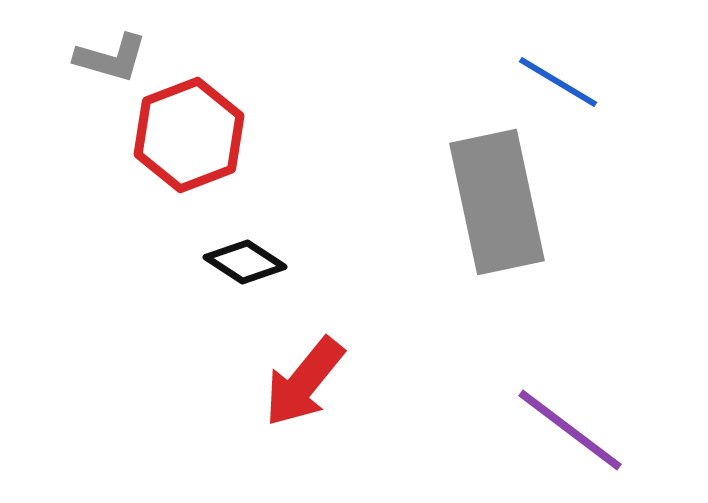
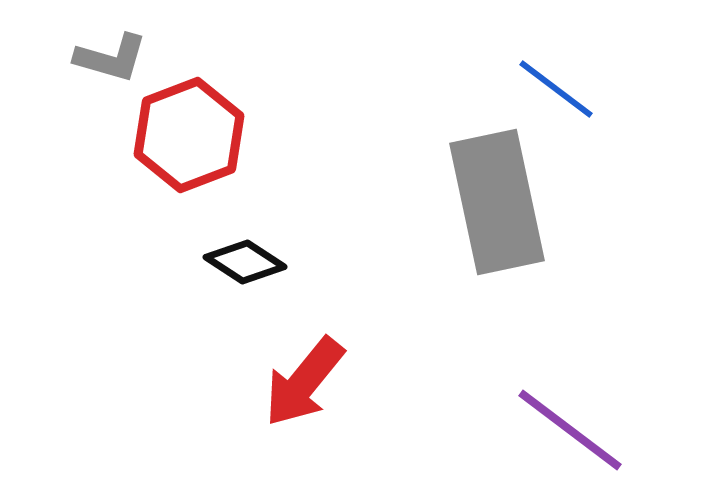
blue line: moved 2 px left, 7 px down; rotated 6 degrees clockwise
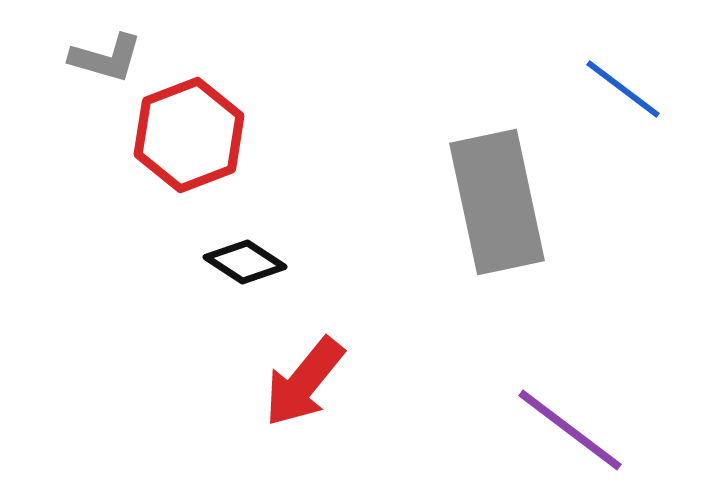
gray L-shape: moved 5 px left
blue line: moved 67 px right
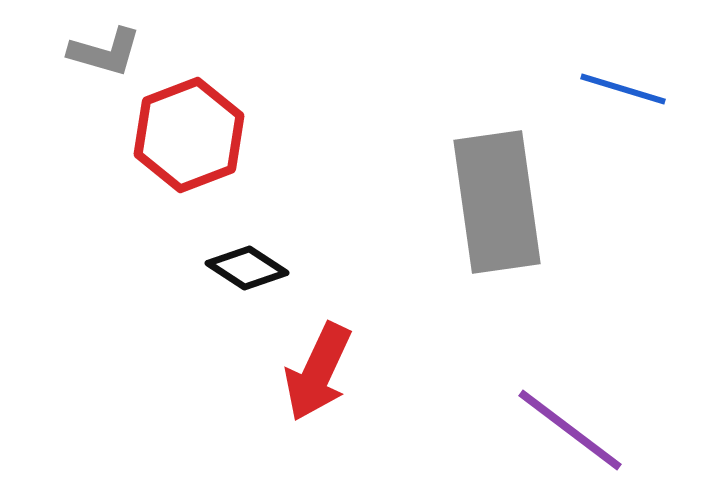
gray L-shape: moved 1 px left, 6 px up
blue line: rotated 20 degrees counterclockwise
gray rectangle: rotated 4 degrees clockwise
black diamond: moved 2 px right, 6 px down
red arrow: moved 14 px right, 10 px up; rotated 14 degrees counterclockwise
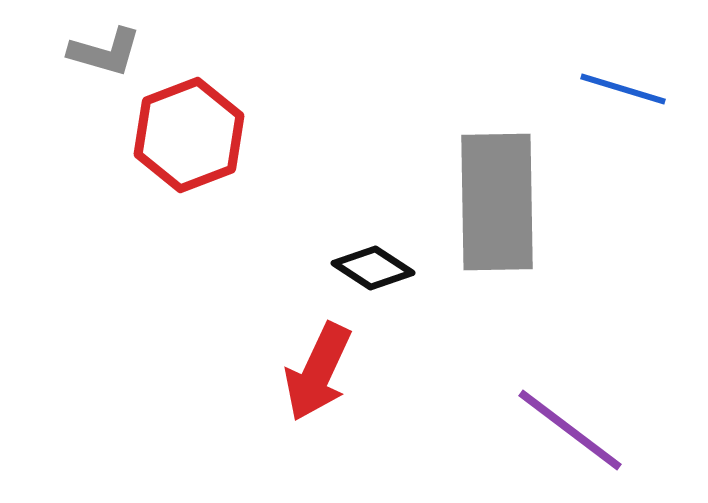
gray rectangle: rotated 7 degrees clockwise
black diamond: moved 126 px right
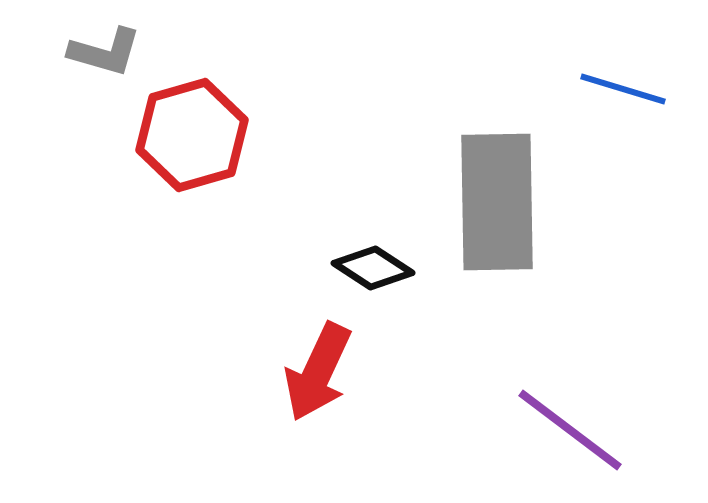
red hexagon: moved 3 px right; rotated 5 degrees clockwise
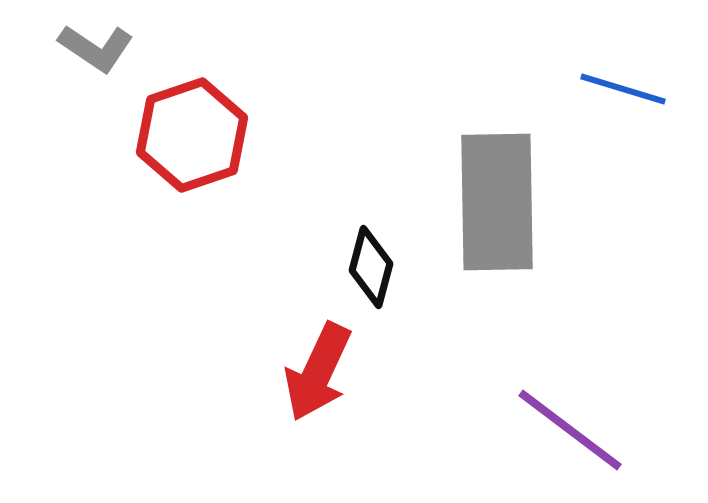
gray L-shape: moved 9 px left, 4 px up; rotated 18 degrees clockwise
red hexagon: rotated 3 degrees counterclockwise
black diamond: moved 2 px left, 1 px up; rotated 72 degrees clockwise
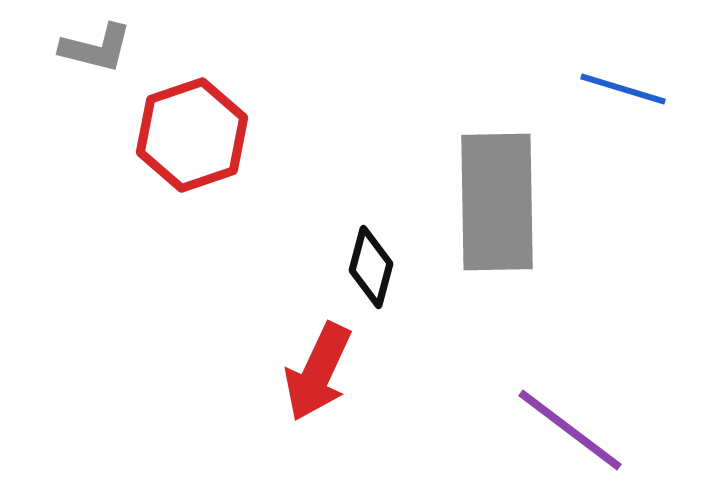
gray L-shape: rotated 20 degrees counterclockwise
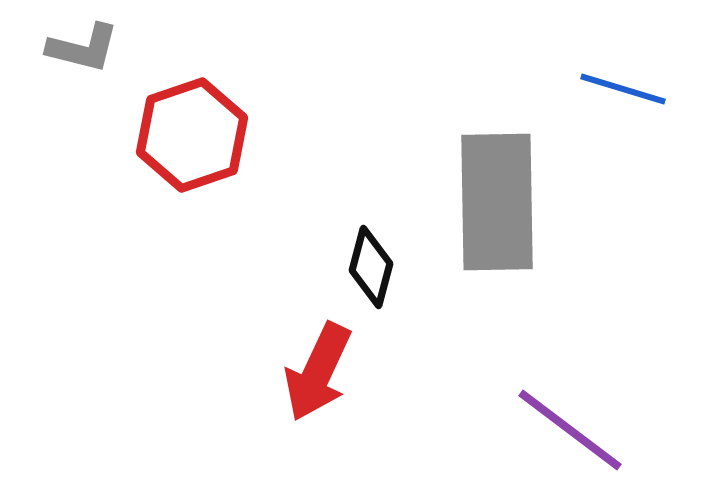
gray L-shape: moved 13 px left
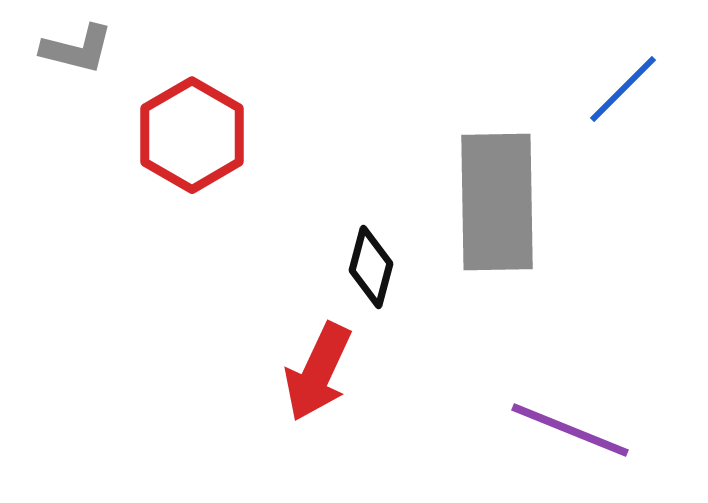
gray L-shape: moved 6 px left, 1 px down
blue line: rotated 62 degrees counterclockwise
red hexagon: rotated 11 degrees counterclockwise
purple line: rotated 15 degrees counterclockwise
